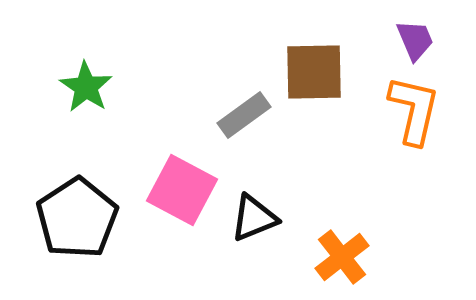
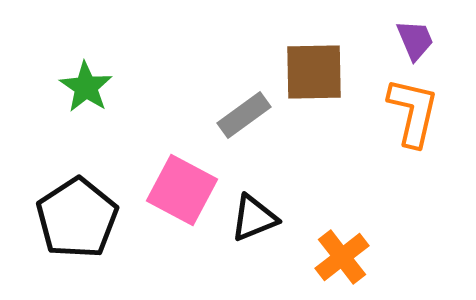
orange L-shape: moved 1 px left, 2 px down
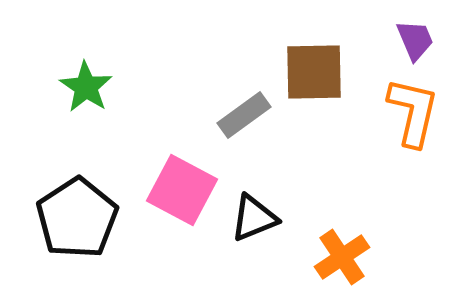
orange cross: rotated 4 degrees clockwise
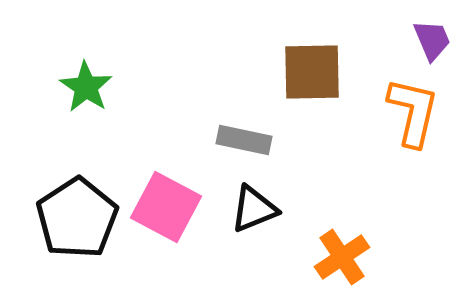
purple trapezoid: moved 17 px right
brown square: moved 2 px left
gray rectangle: moved 25 px down; rotated 48 degrees clockwise
pink square: moved 16 px left, 17 px down
black triangle: moved 9 px up
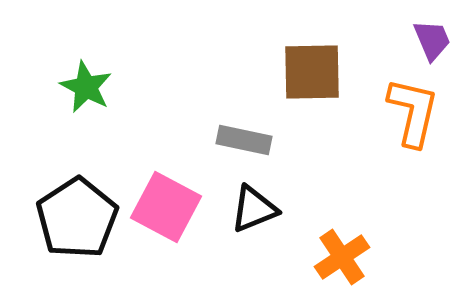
green star: rotated 6 degrees counterclockwise
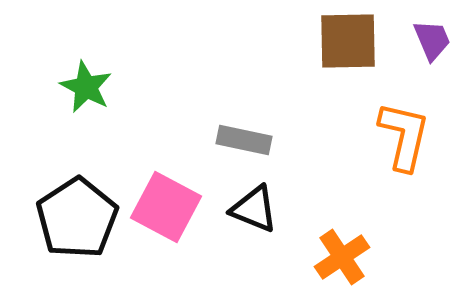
brown square: moved 36 px right, 31 px up
orange L-shape: moved 9 px left, 24 px down
black triangle: rotated 44 degrees clockwise
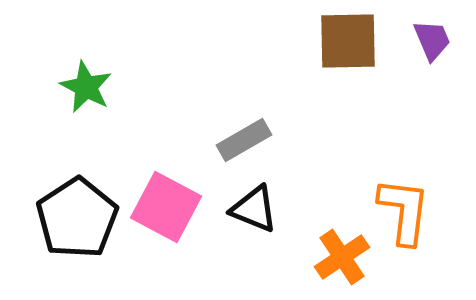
orange L-shape: moved 75 px down; rotated 6 degrees counterclockwise
gray rectangle: rotated 42 degrees counterclockwise
